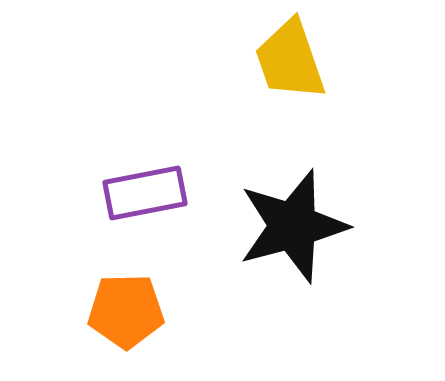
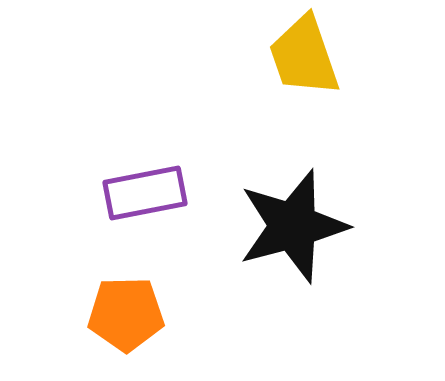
yellow trapezoid: moved 14 px right, 4 px up
orange pentagon: moved 3 px down
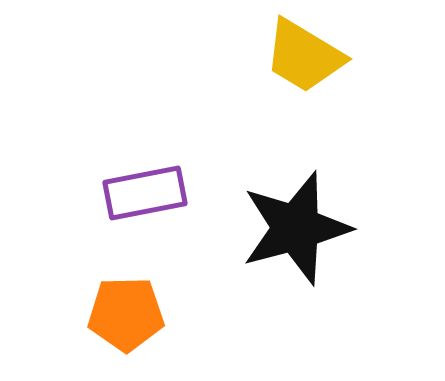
yellow trapezoid: rotated 40 degrees counterclockwise
black star: moved 3 px right, 2 px down
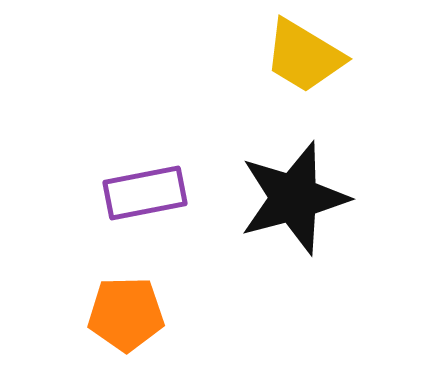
black star: moved 2 px left, 30 px up
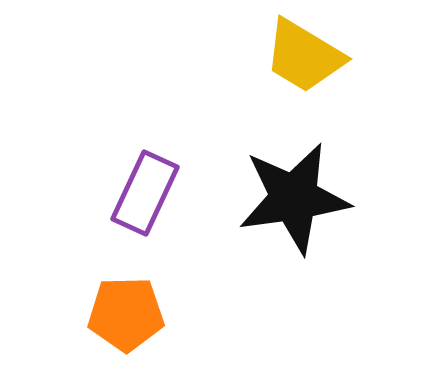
purple rectangle: rotated 54 degrees counterclockwise
black star: rotated 7 degrees clockwise
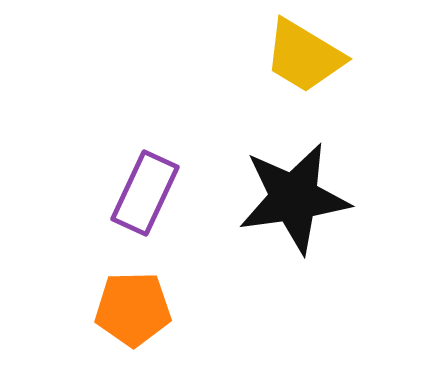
orange pentagon: moved 7 px right, 5 px up
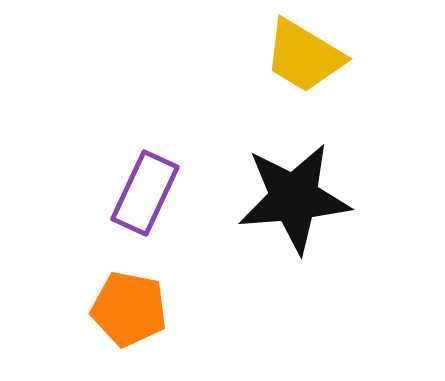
black star: rotated 3 degrees clockwise
orange pentagon: moved 4 px left; rotated 12 degrees clockwise
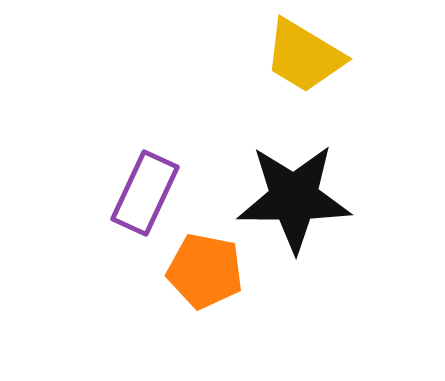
black star: rotated 5 degrees clockwise
orange pentagon: moved 76 px right, 38 px up
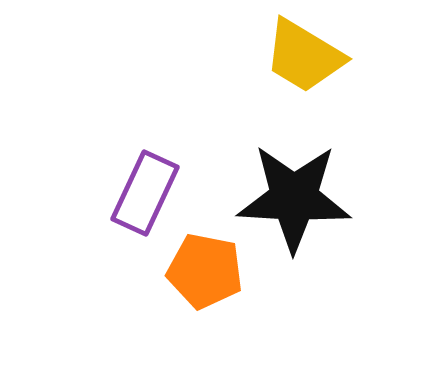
black star: rotated 3 degrees clockwise
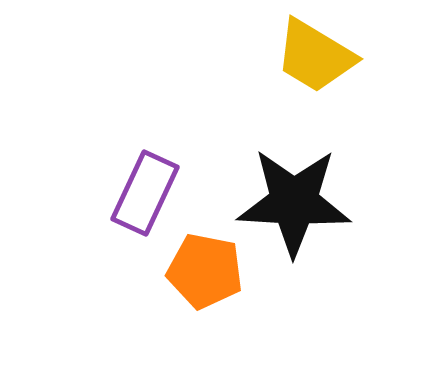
yellow trapezoid: moved 11 px right
black star: moved 4 px down
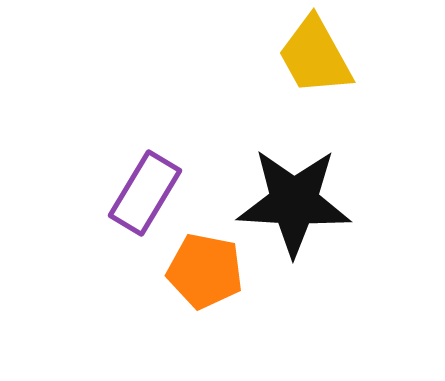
yellow trapezoid: rotated 30 degrees clockwise
purple rectangle: rotated 6 degrees clockwise
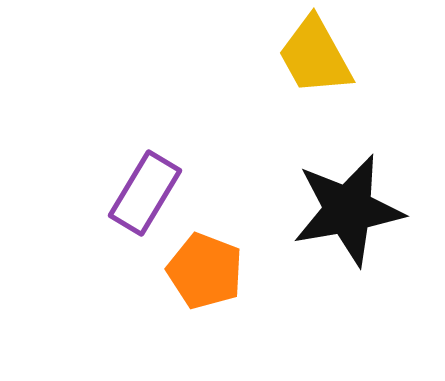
black star: moved 54 px right, 8 px down; rotated 13 degrees counterclockwise
orange pentagon: rotated 10 degrees clockwise
